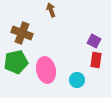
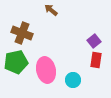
brown arrow: rotated 32 degrees counterclockwise
purple square: rotated 24 degrees clockwise
cyan circle: moved 4 px left
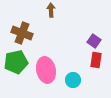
brown arrow: rotated 48 degrees clockwise
purple square: rotated 16 degrees counterclockwise
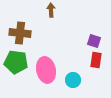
brown cross: moved 2 px left; rotated 15 degrees counterclockwise
purple square: rotated 16 degrees counterclockwise
green pentagon: rotated 20 degrees clockwise
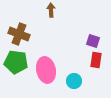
brown cross: moved 1 px left, 1 px down; rotated 15 degrees clockwise
purple square: moved 1 px left
cyan circle: moved 1 px right, 1 px down
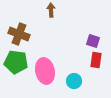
pink ellipse: moved 1 px left, 1 px down
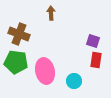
brown arrow: moved 3 px down
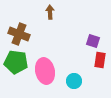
brown arrow: moved 1 px left, 1 px up
red rectangle: moved 4 px right
